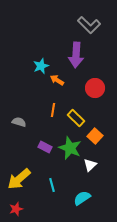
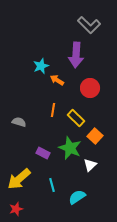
red circle: moved 5 px left
purple rectangle: moved 2 px left, 6 px down
cyan semicircle: moved 5 px left, 1 px up
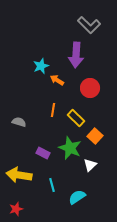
yellow arrow: moved 4 px up; rotated 50 degrees clockwise
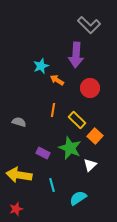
yellow rectangle: moved 1 px right, 2 px down
cyan semicircle: moved 1 px right, 1 px down
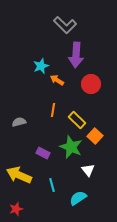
gray L-shape: moved 24 px left
red circle: moved 1 px right, 4 px up
gray semicircle: rotated 32 degrees counterclockwise
green star: moved 1 px right, 1 px up
white triangle: moved 2 px left, 5 px down; rotated 24 degrees counterclockwise
yellow arrow: rotated 15 degrees clockwise
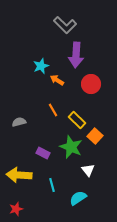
orange line: rotated 40 degrees counterclockwise
yellow arrow: rotated 20 degrees counterclockwise
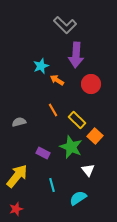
yellow arrow: moved 2 px left, 1 px down; rotated 125 degrees clockwise
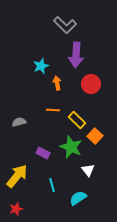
orange arrow: moved 3 px down; rotated 48 degrees clockwise
orange line: rotated 56 degrees counterclockwise
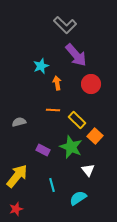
purple arrow: rotated 45 degrees counterclockwise
purple rectangle: moved 3 px up
